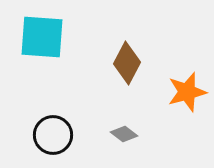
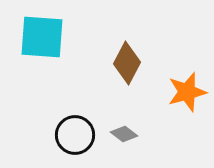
black circle: moved 22 px right
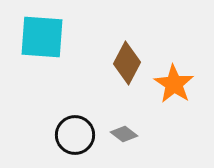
orange star: moved 13 px left, 8 px up; rotated 24 degrees counterclockwise
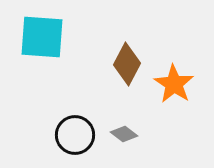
brown diamond: moved 1 px down
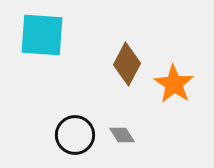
cyan square: moved 2 px up
gray diamond: moved 2 px left, 1 px down; rotated 20 degrees clockwise
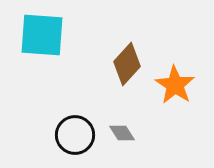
brown diamond: rotated 15 degrees clockwise
orange star: moved 1 px right, 1 px down
gray diamond: moved 2 px up
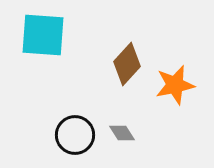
cyan square: moved 1 px right
orange star: rotated 27 degrees clockwise
